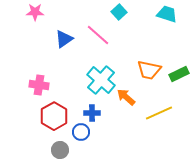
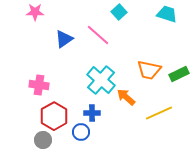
gray circle: moved 17 px left, 10 px up
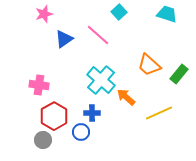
pink star: moved 9 px right, 2 px down; rotated 18 degrees counterclockwise
orange trapezoid: moved 5 px up; rotated 30 degrees clockwise
green rectangle: rotated 24 degrees counterclockwise
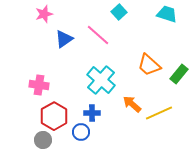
orange arrow: moved 6 px right, 7 px down
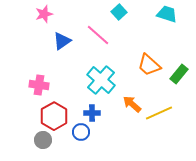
blue triangle: moved 2 px left, 2 px down
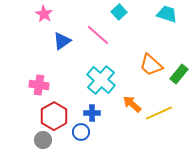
pink star: rotated 24 degrees counterclockwise
orange trapezoid: moved 2 px right
